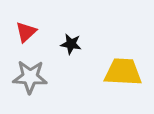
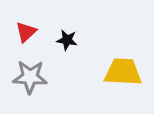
black star: moved 4 px left, 4 px up
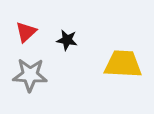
yellow trapezoid: moved 8 px up
gray star: moved 2 px up
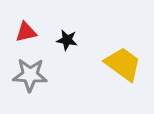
red triangle: rotated 30 degrees clockwise
yellow trapezoid: rotated 33 degrees clockwise
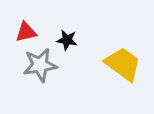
gray star: moved 10 px right, 10 px up; rotated 12 degrees counterclockwise
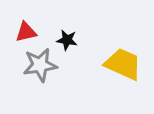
yellow trapezoid: rotated 12 degrees counterclockwise
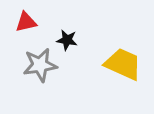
red triangle: moved 10 px up
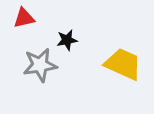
red triangle: moved 2 px left, 4 px up
black star: rotated 20 degrees counterclockwise
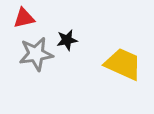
gray star: moved 4 px left, 11 px up
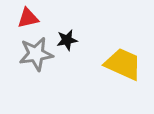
red triangle: moved 4 px right
